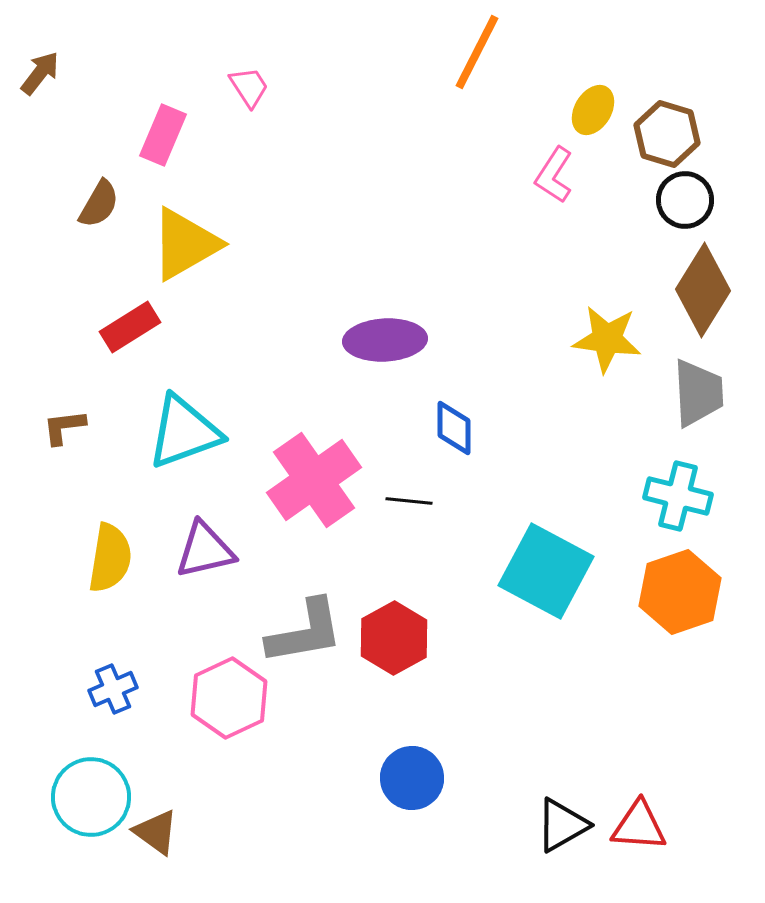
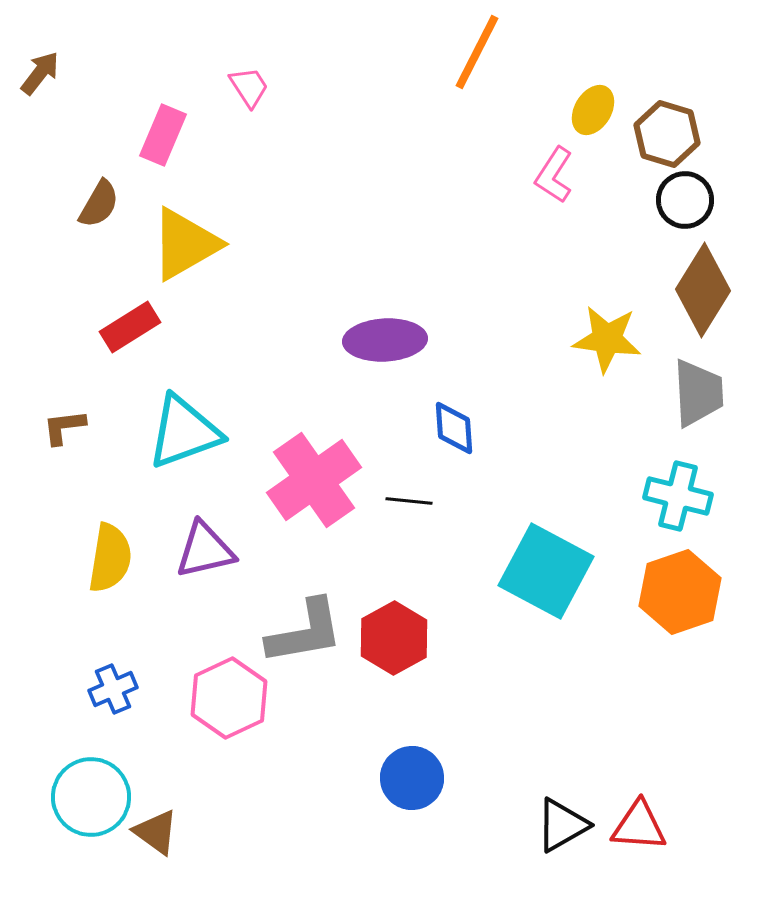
blue diamond: rotated 4 degrees counterclockwise
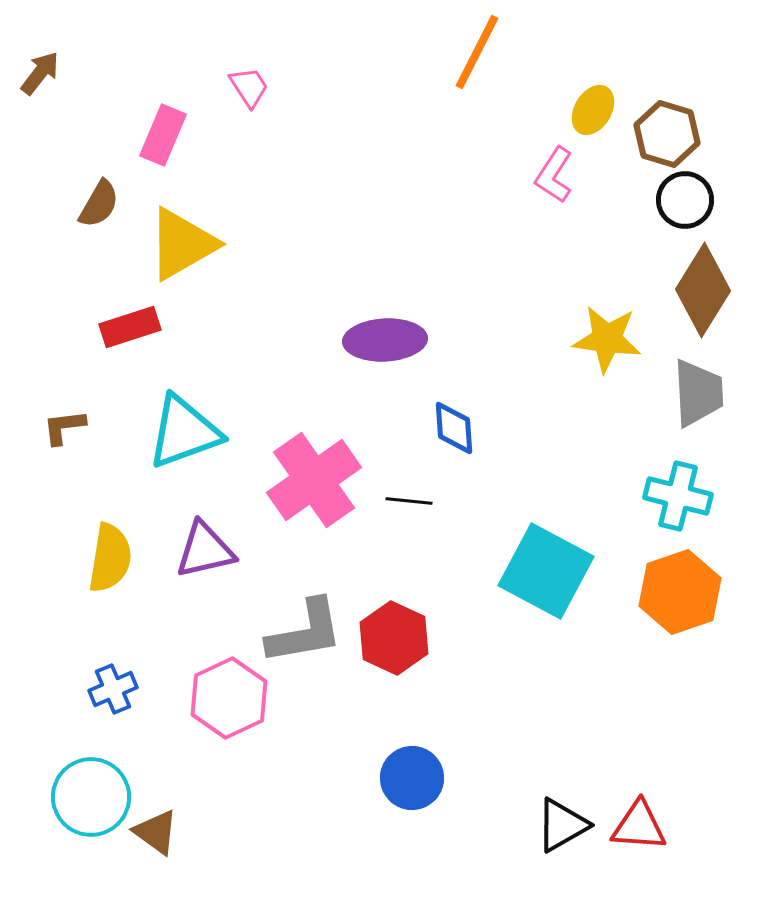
yellow triangle: moved 3 px left
red rectangle: rotated 14 degrees clockwise
red hexagon: rotated 6 degrees counterclockwise
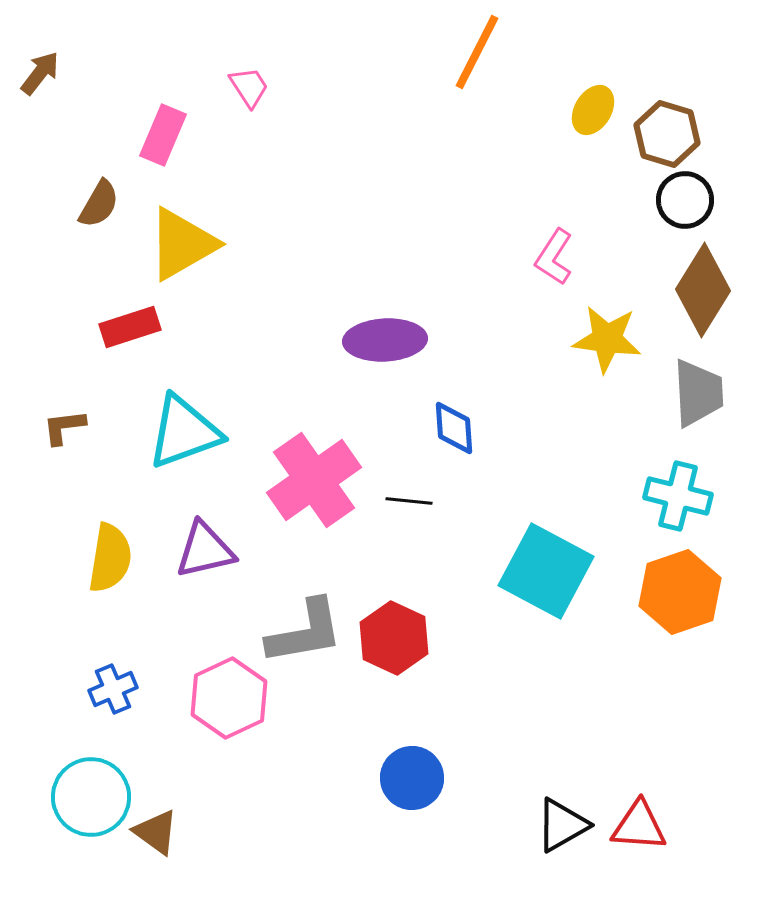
pink L-shape: moved 82 px down
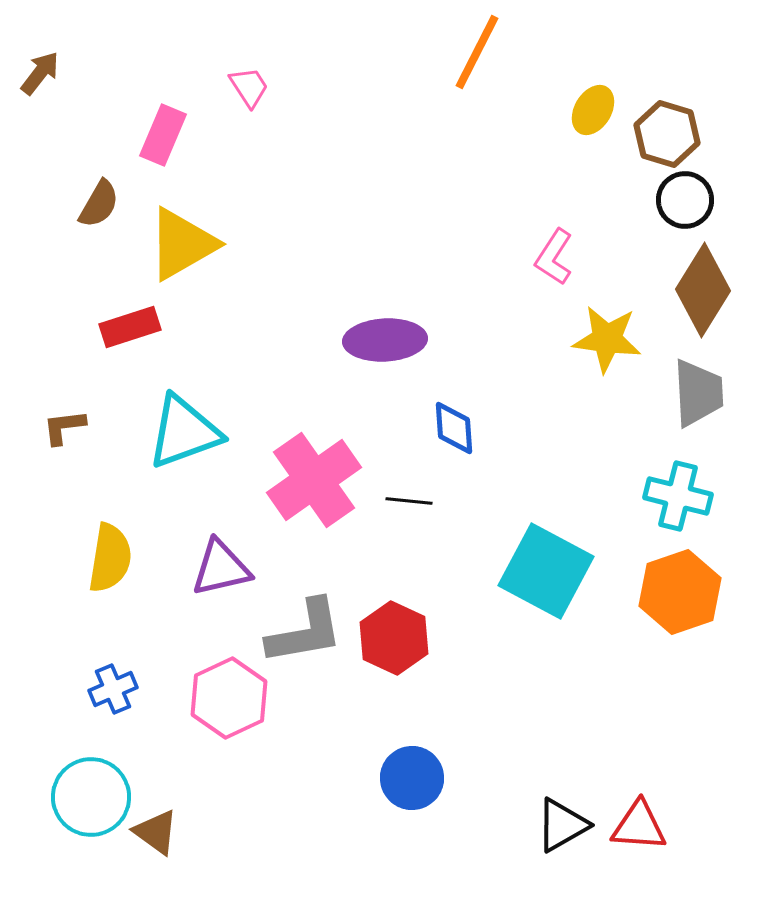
purple triangle: moved 16 px right, 18 px down
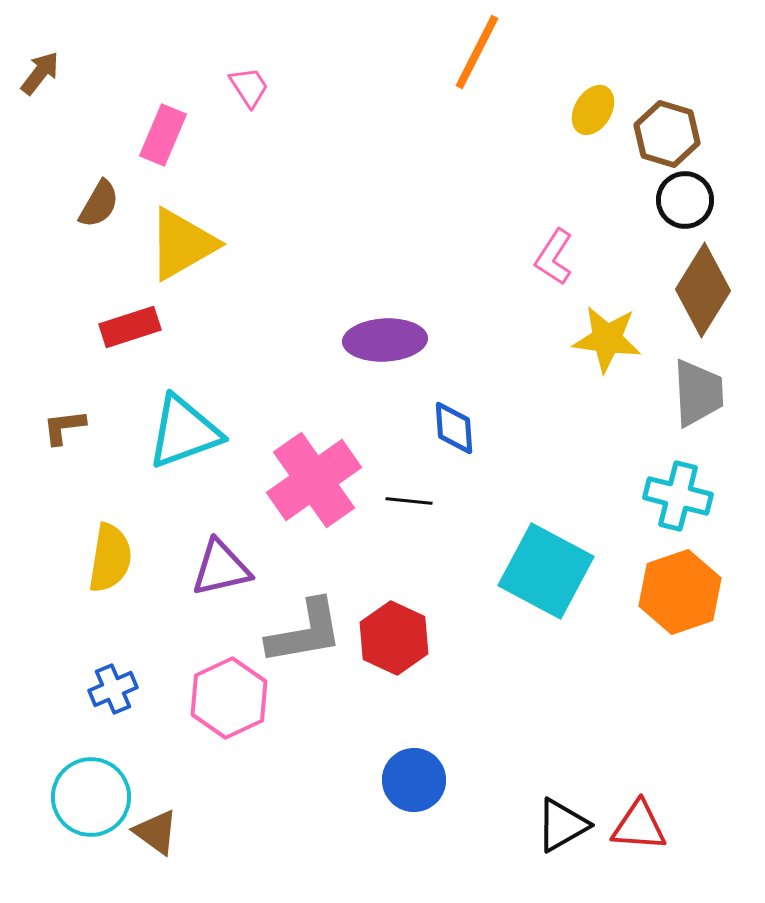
blue circle: moved 2 px right, 2 px down
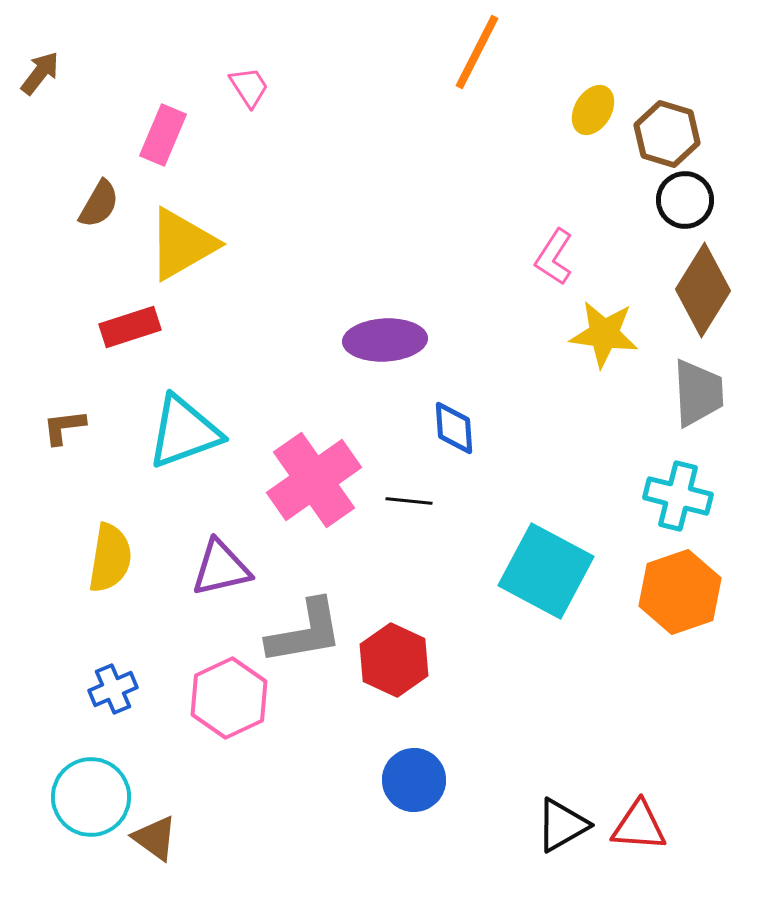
yellow star: moved 3 px left, 5 px up
red hexagon: moved 22 px down
brown triangle: moved 1 px left, 6 px down
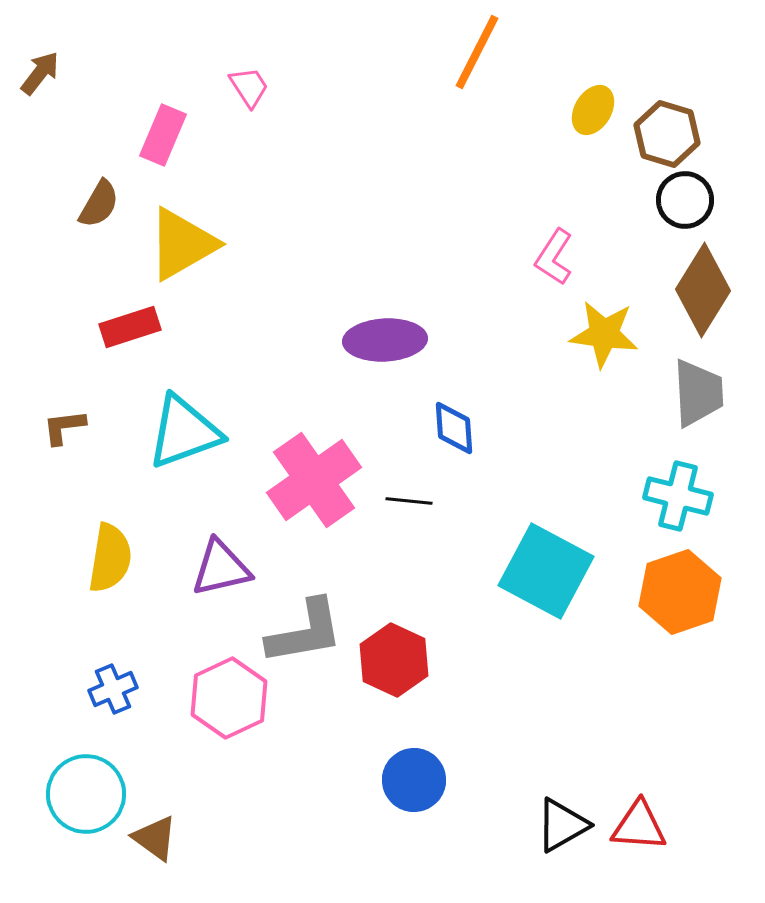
cyan circle: moved 5 px left, 3 px up
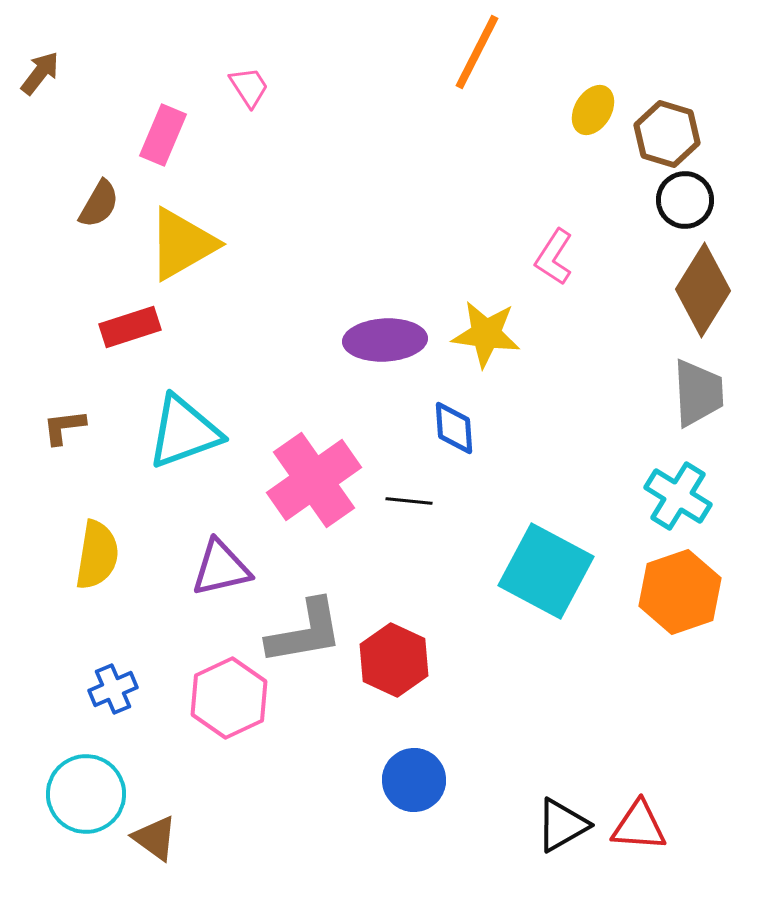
yellow star: moved 118 px left
cyan cross: rotated 18 degrees clockwise
yellow semicircle: moved 13 px left, 3 px up
